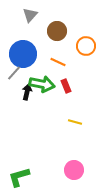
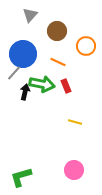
black arrow: moved 2 px left
green L-shape: moved 2 px right
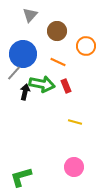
pink circle: moved 3 px up
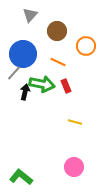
green L-shape: rotated 55 degrees clockwise
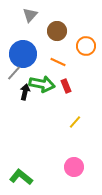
yellow line: rotated 64 degrees counterclockwise
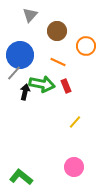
blue circle: moved 3 px left, 1 px down
